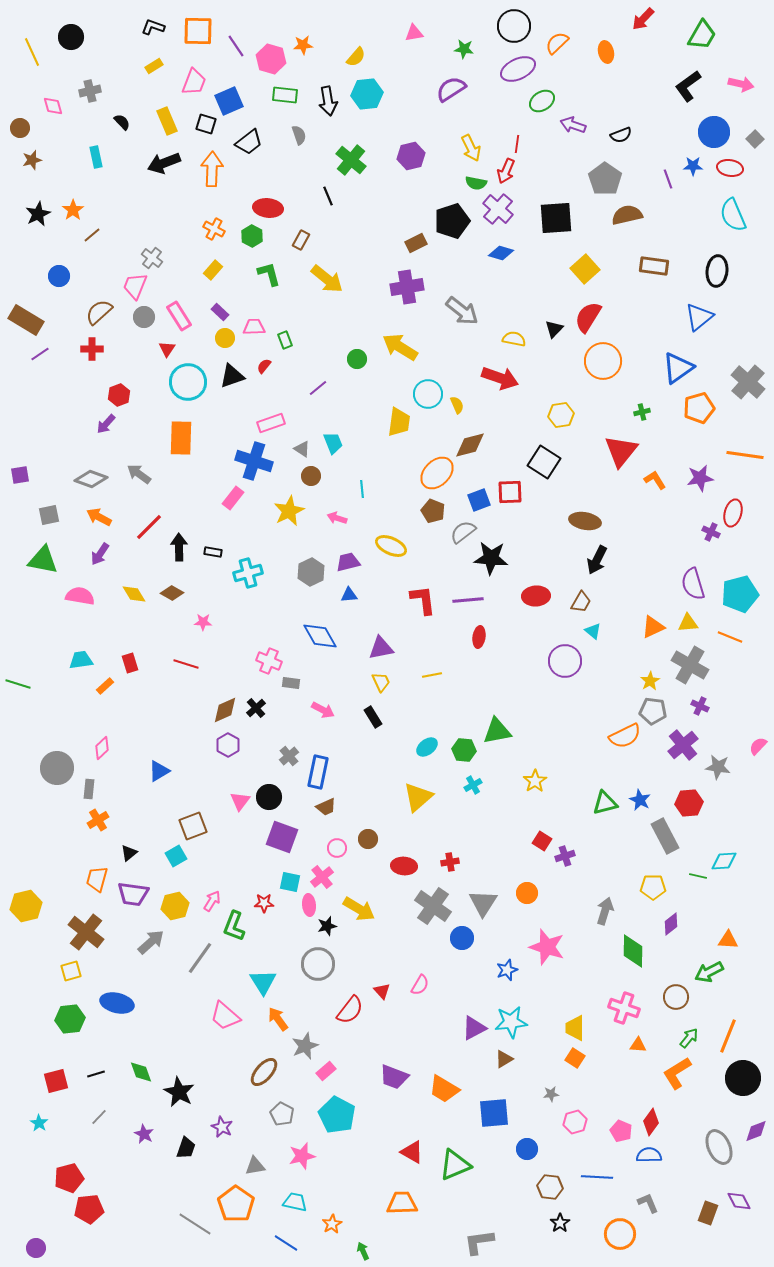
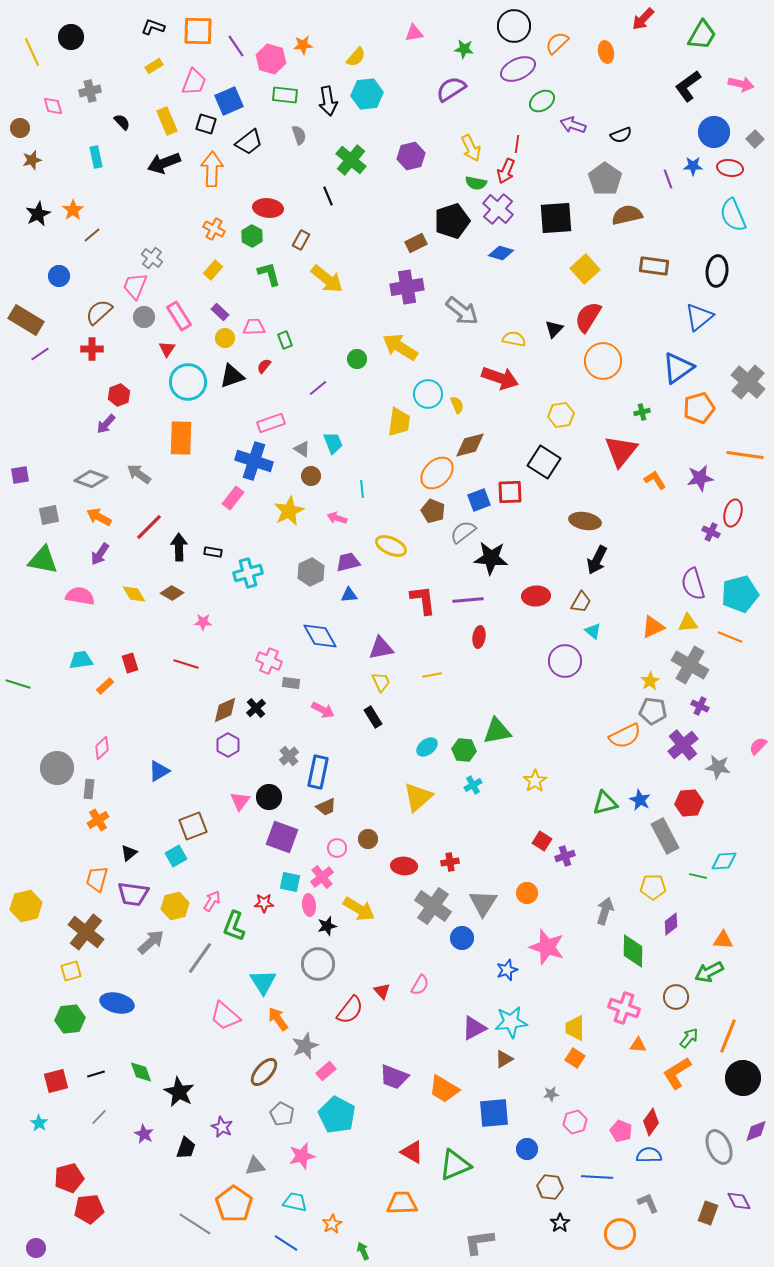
orange triangle at (728, 940): moved 5 px left
orange pentagon at (236, 1204): moved 2 px left
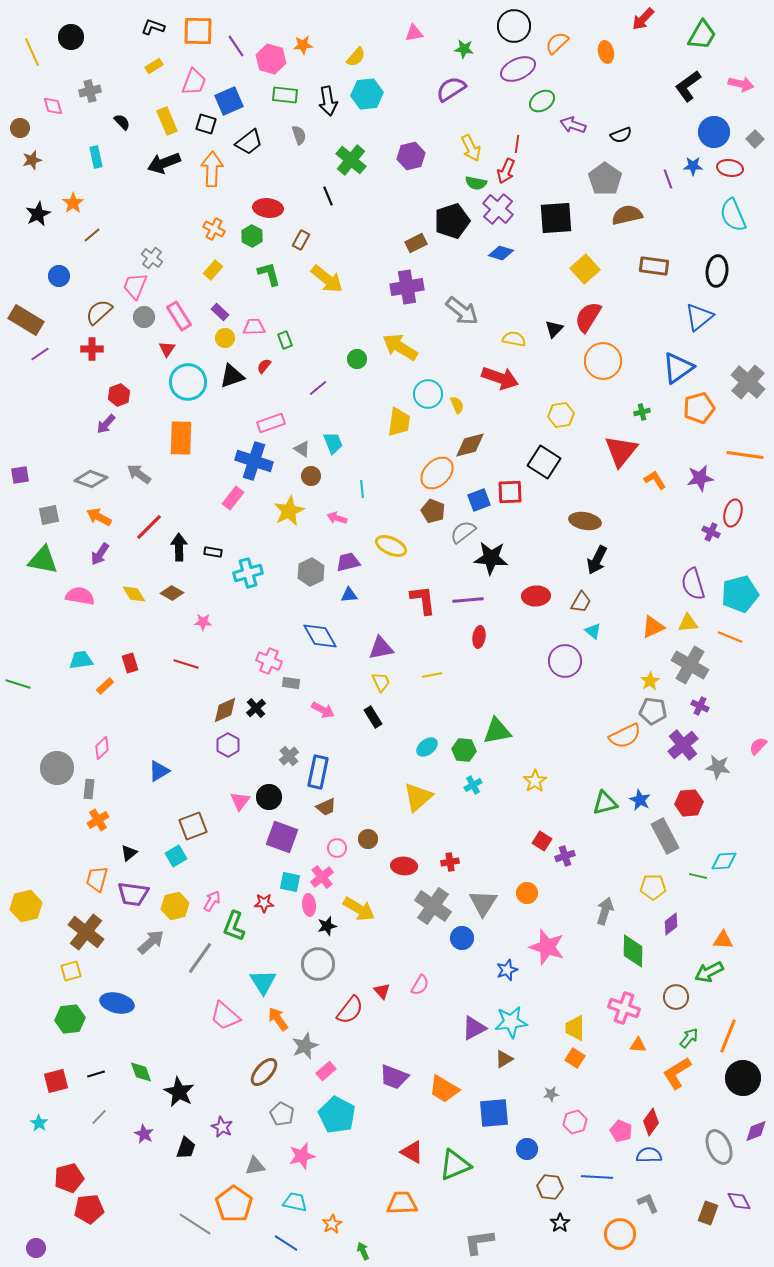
orange star at (73, 210): moved 7 px up
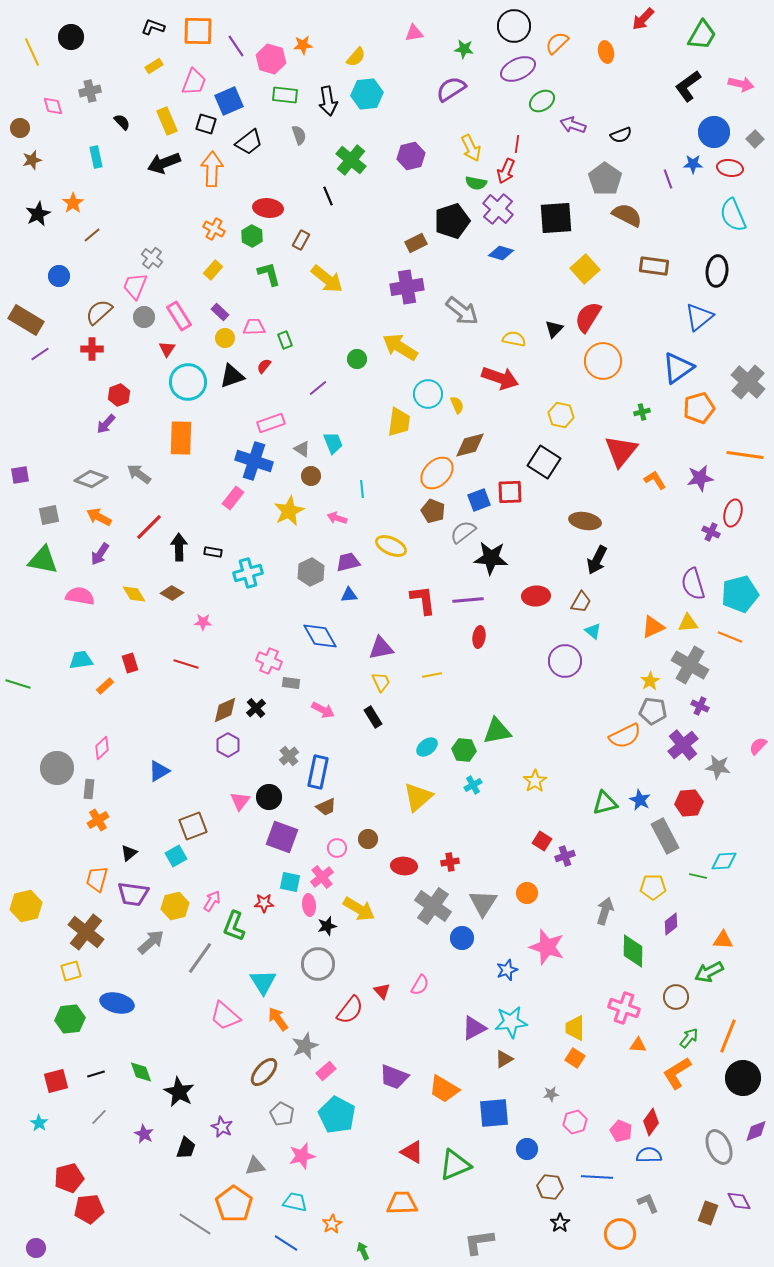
blue star at (693, 166): moved 2 px up
brown semicircle at (627, 215): rotated 40 degrees clockwise
yellow hexagon at (561, 415): rotated 20 degrees clockwise
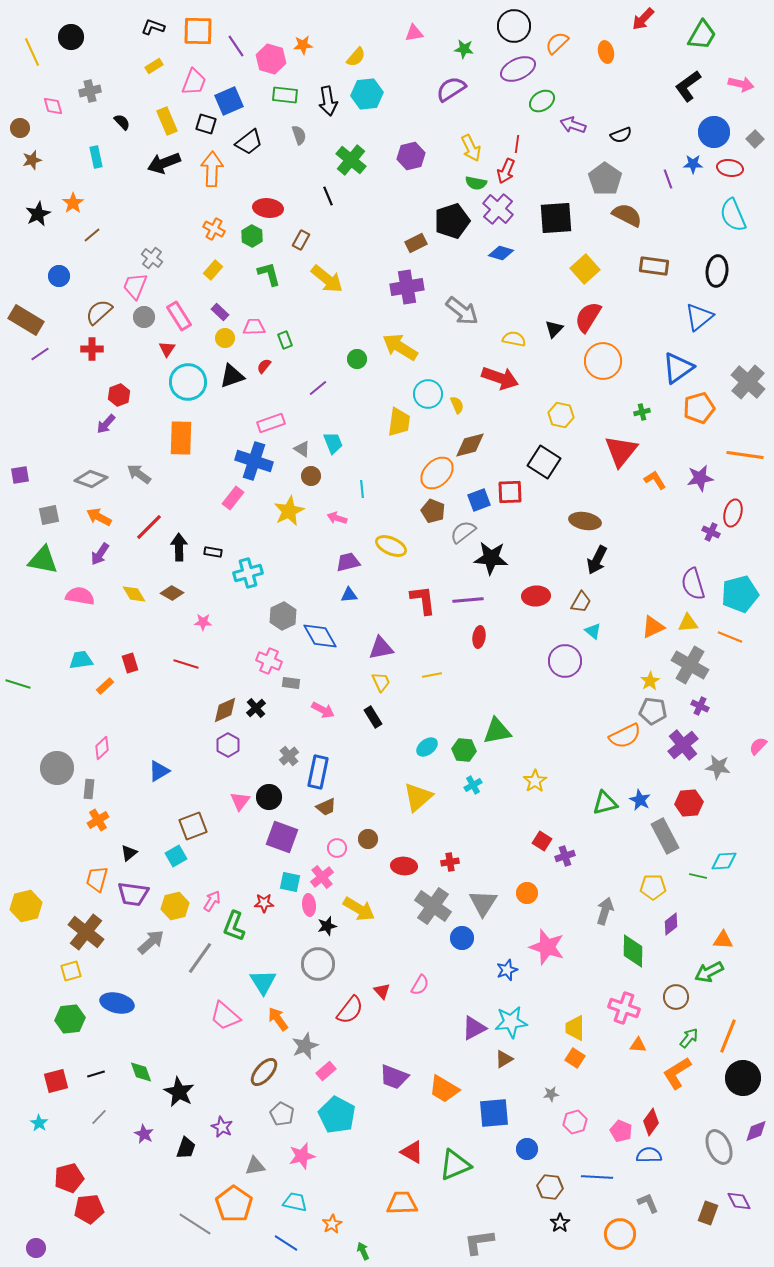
gray hexagon at (311, 572): moved 28 px left, 44 px down
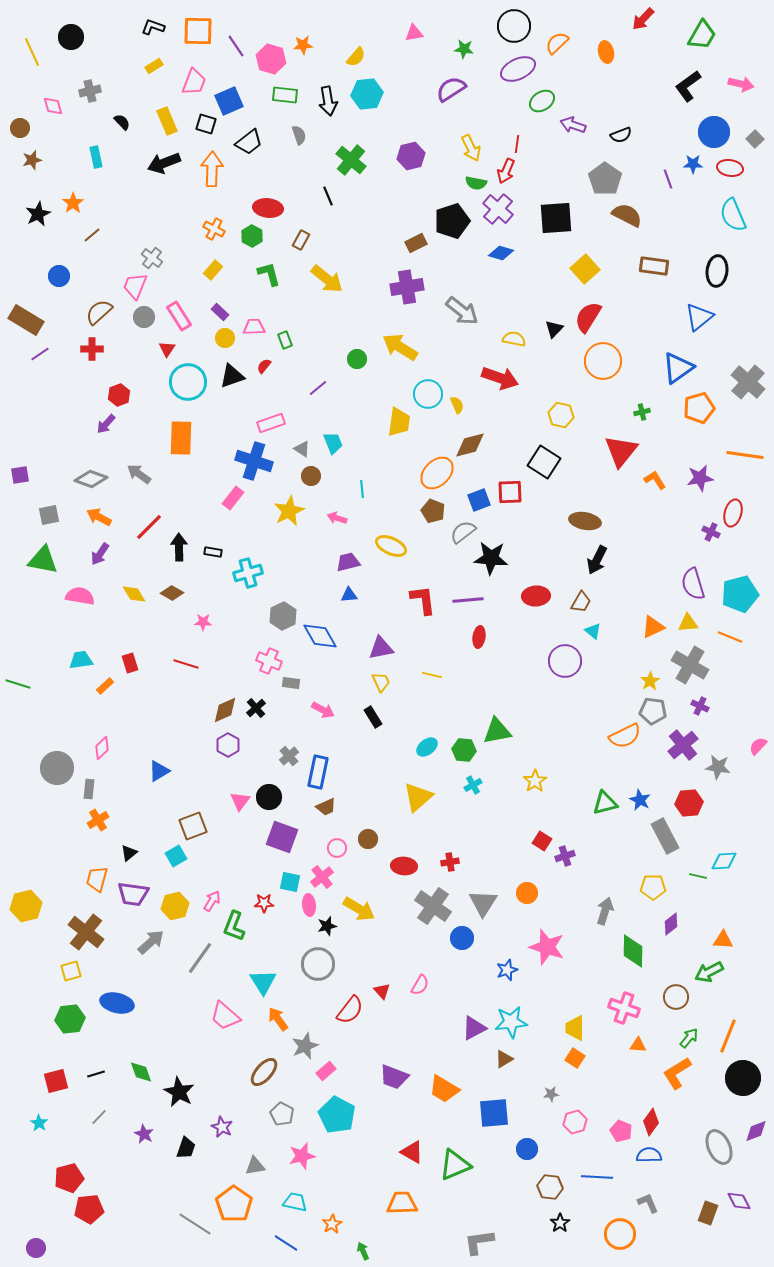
yellow line at (432, 675): rotated 24 degrees clockwise
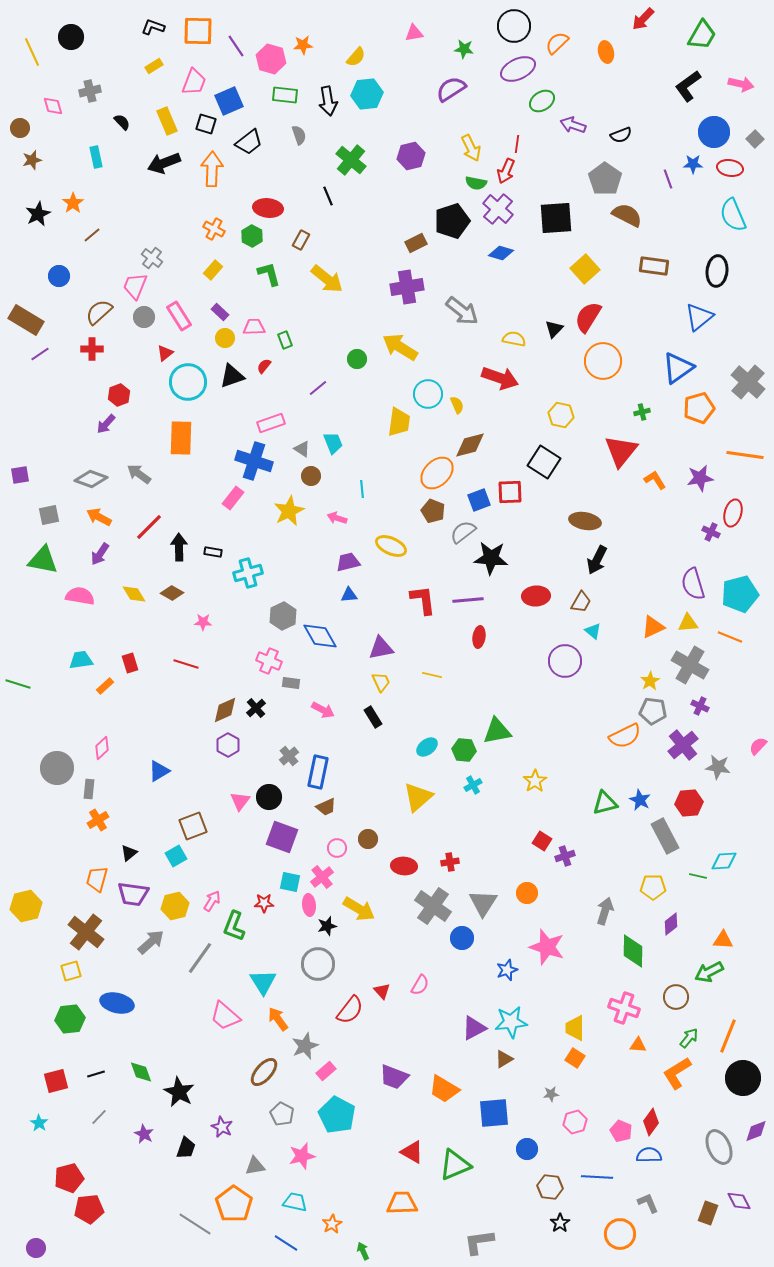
red triangle at (167, 349): moved 2 px left, 4 px down; rotated 18 degrees clockwise
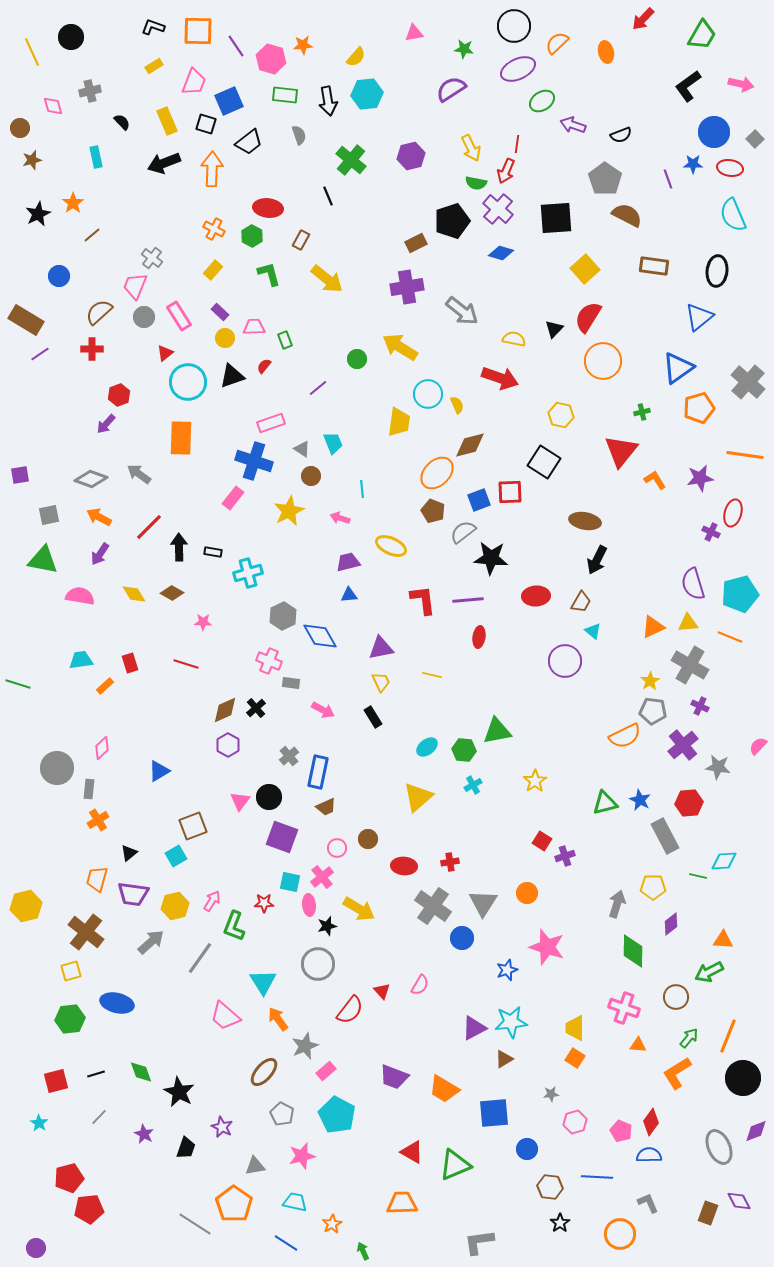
pink arrow at (337, 518): moved 3 px right
gray arrow at (605, 911): moved 12 px right, 7 px up
